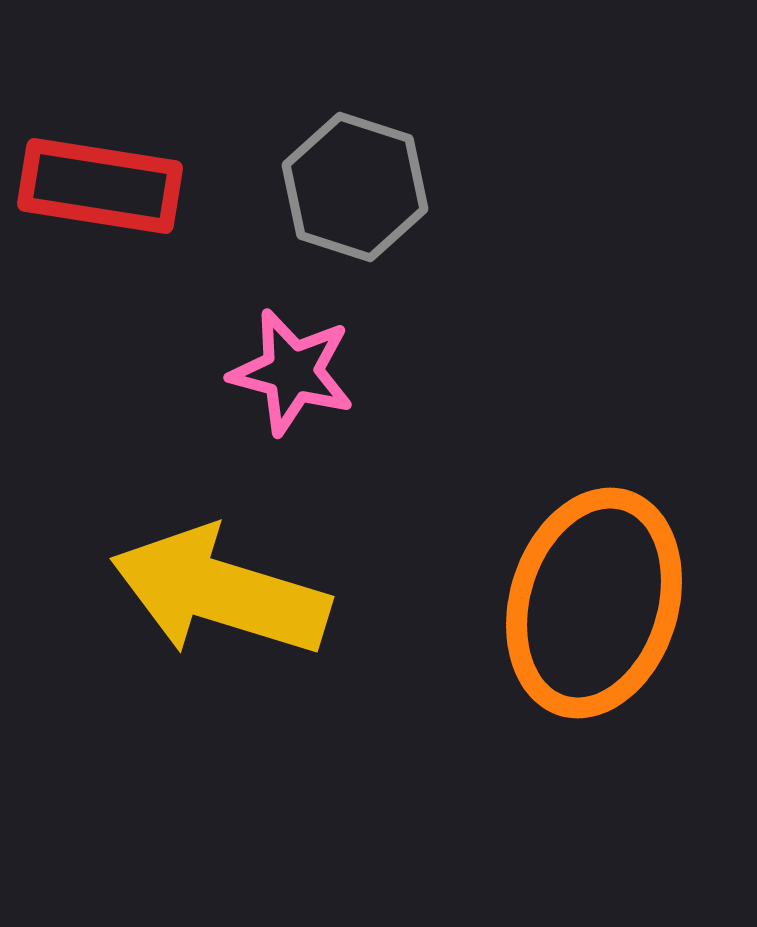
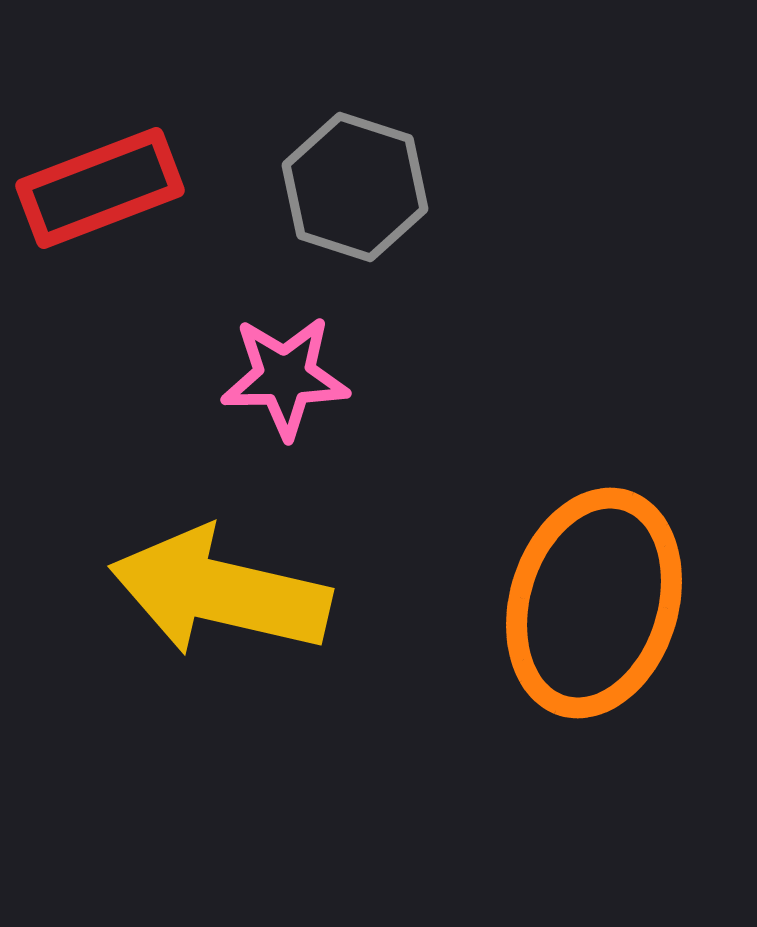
red rectangle: moved 2 px down; rotated 30 degrees counterclockwise
pink star: moved 7 px left, 5 px down; rotated 16 degrees counterclockwise
yellow arrow: rotated 4 degrees counterclockwise
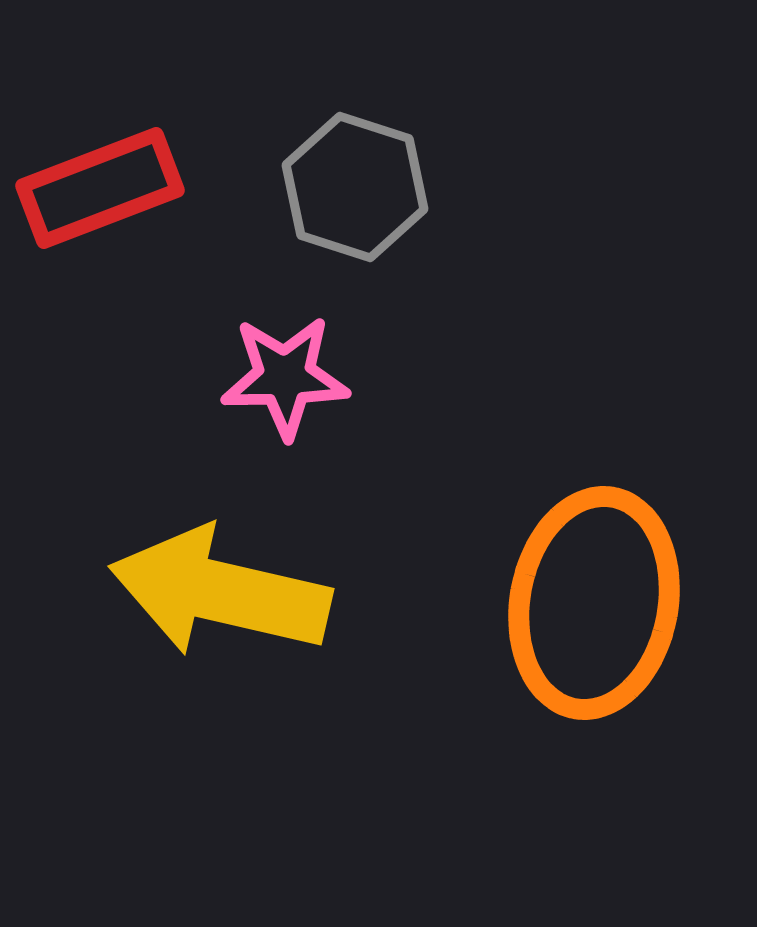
orange ellipse: rotated 7 degrees counterclockwise
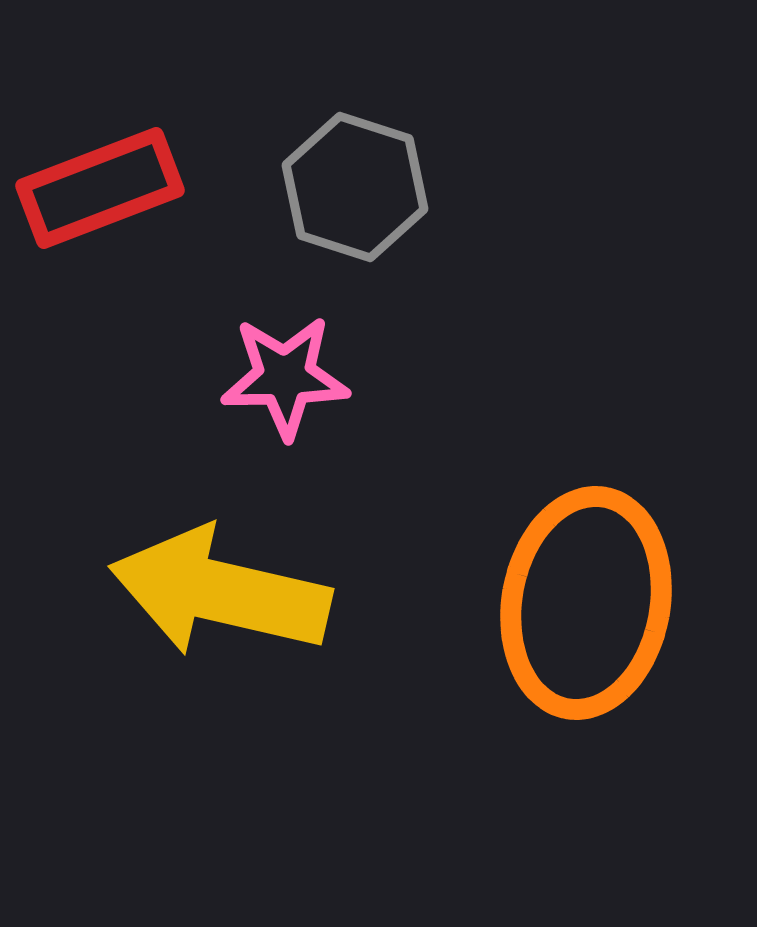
orange ellipse: moved 8 px left
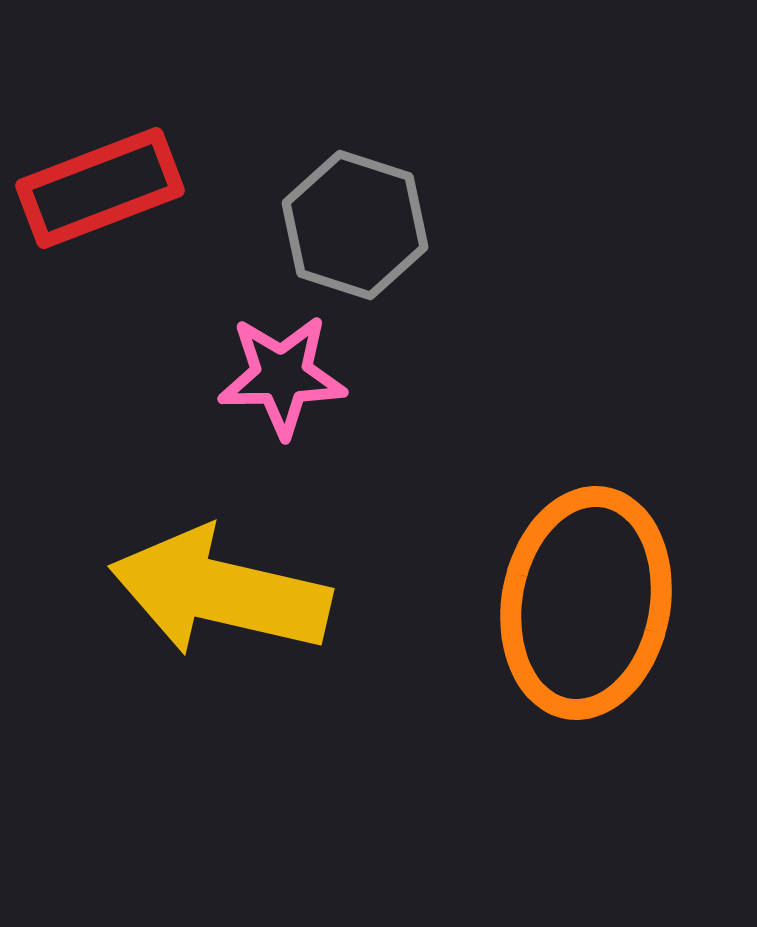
gray hexagon: moved 38 px down
pink star: moved 3 px left, 1 px up
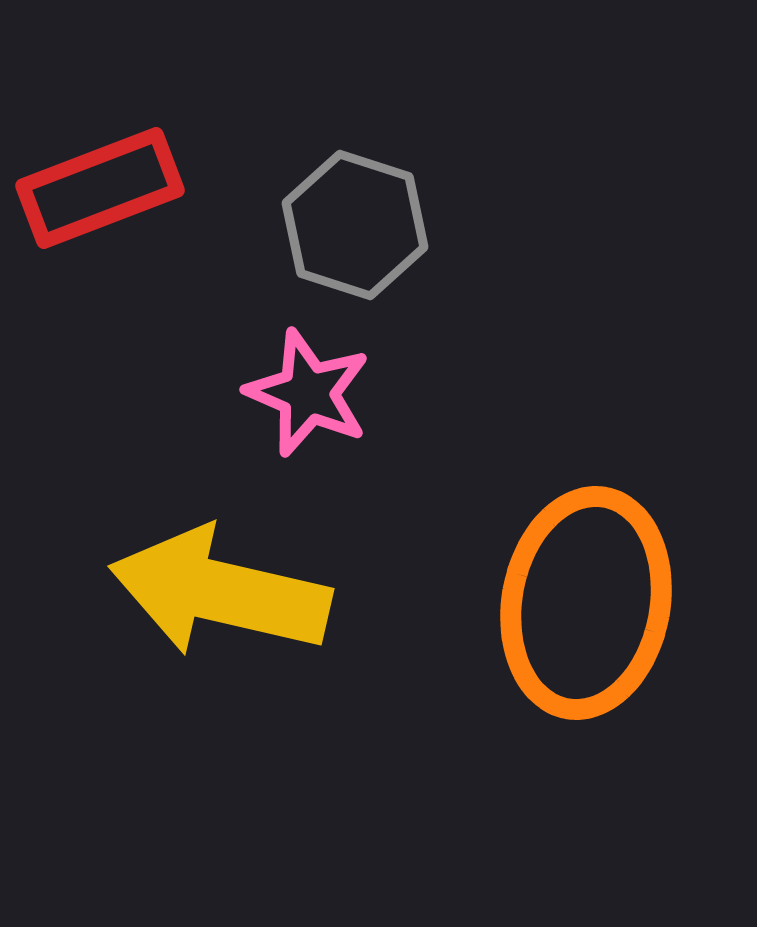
pink star: moved 26 px right, 17 px down; rotated 24 degrees clockwise
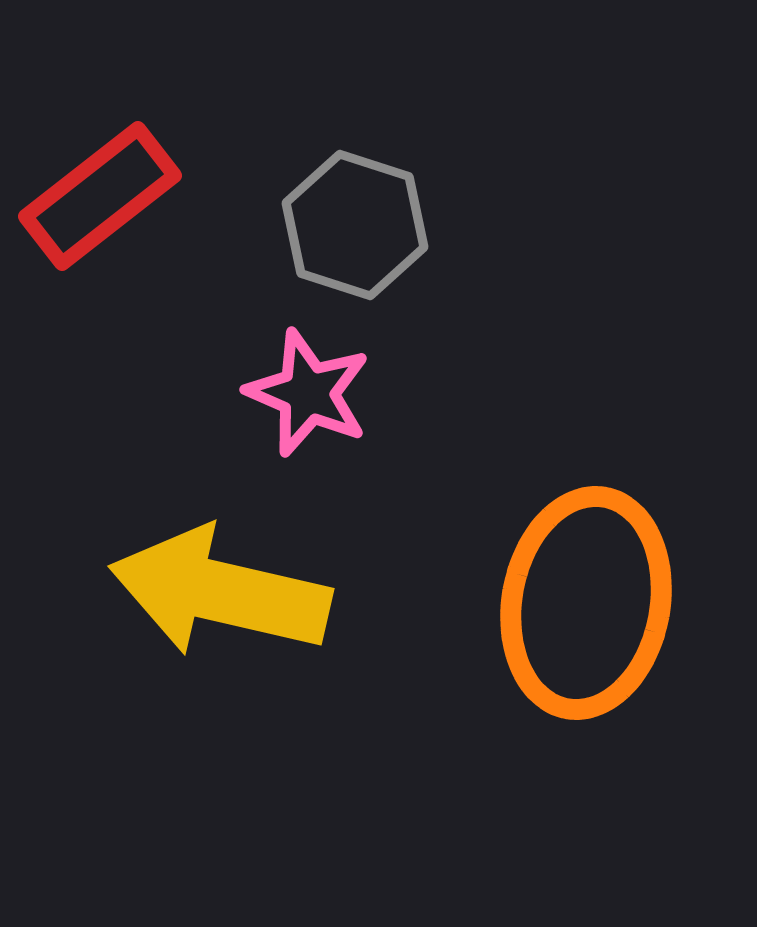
red rectangle: moved 8 px down; rotated 17 degrees counterclockwise
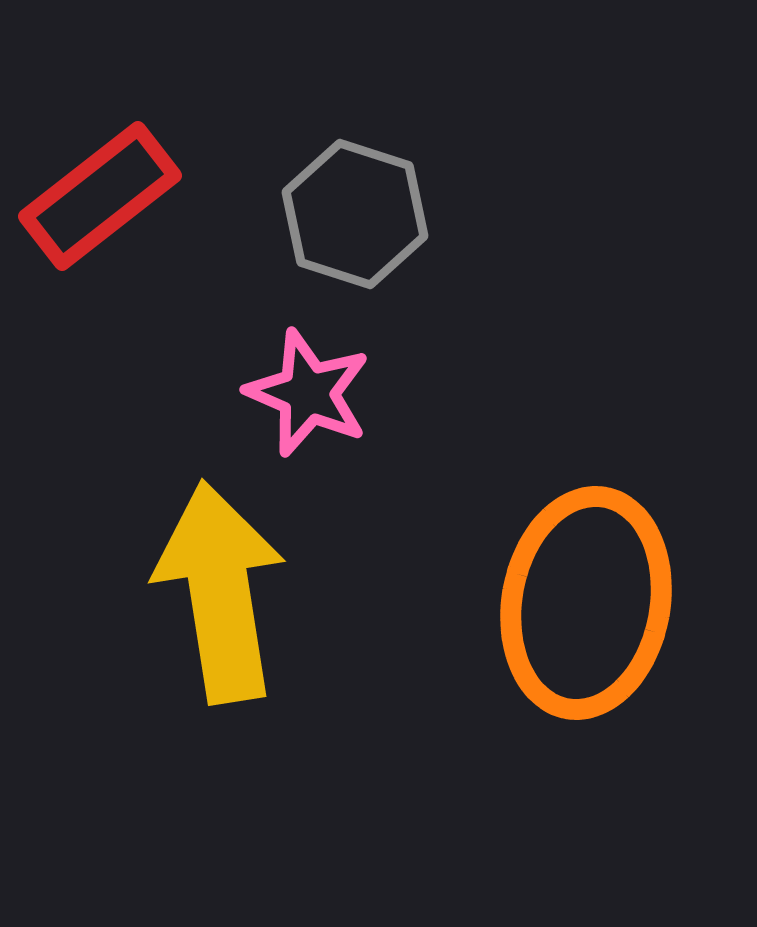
gray hexagon: moved 11 px up
yellow arrow: rotated 68 degrees clockwise
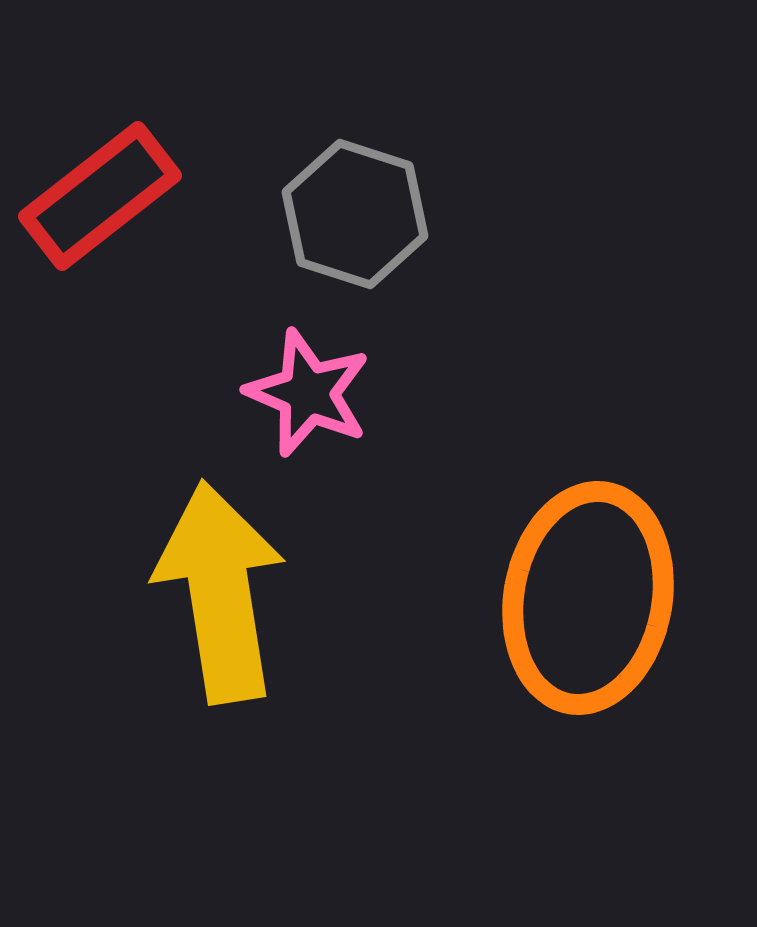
orange ellipse: moved 2 px right, 5 px up
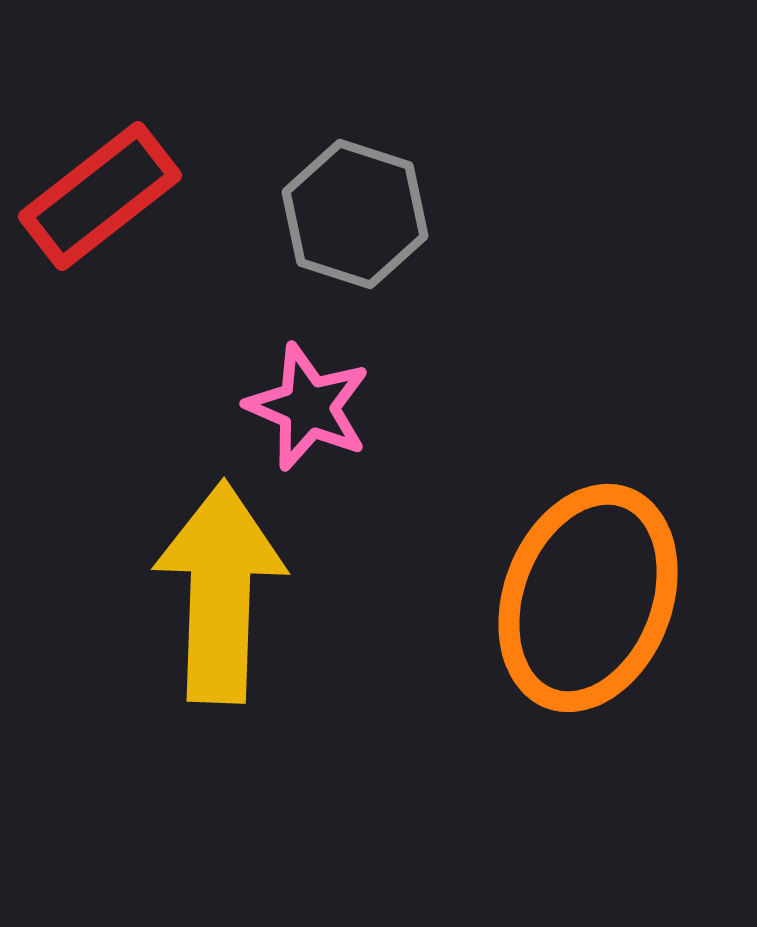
pink star: moved 14 px down
yellow arrow: rotated 11 degrees clockwise
orange ellipse: rotated 11 degrees clockwise
